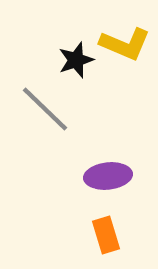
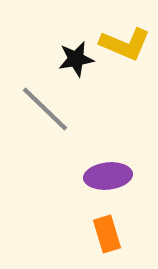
black star: moved 1 px up; rotated 9 degrees clockwise
orange rectangle: moved 1 px right, 1 px up
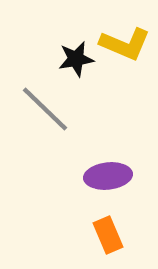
orange rectangle: moved 1 px right, 1 px down; rotated 6 degrees counterclockwise
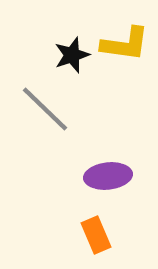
yellow L-shape: rotated 15 degrees counterclockwise
black star: moved 4 px left, 4 px up; rotated 9 degrees counterclockwise
orange rectangle: moved 12 px left
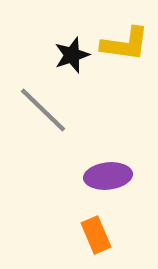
gray line: moved 2 px left, 1 px down
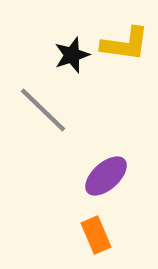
purple ellipse: moved 2 px left; rotated 36 degrees counterclockwise
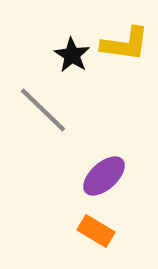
black star: rotated 21 degrees counterclockwise
purple ellipse: moved 2 px left
orange rectangle: moved 4 px up; rotated 36 degrees counterclockwise
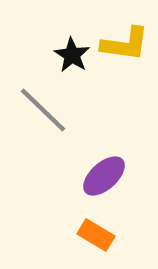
orange rectangle: moved 4 px down
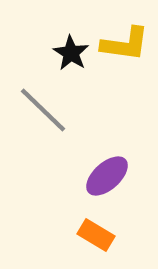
black star: moved 1 px left, 2 px up
purple ellipse: moved 3 px right
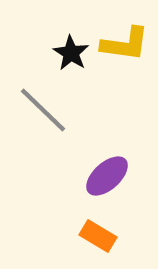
orange rectangle: moved 2 px right, 1 px down
